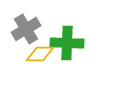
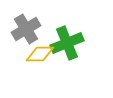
green cross: rotated 24 degrees counterclockwise
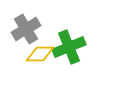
green cross: moved 2 px right, 4 px down
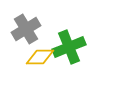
yellow diamond: moved 3 px down
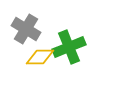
gray cross: rotated 28 degrees counterclockwise
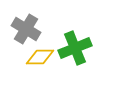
green cross: moved 6 px right, 1 px down
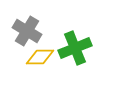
gray cross: moved 1 px right, 2 px down
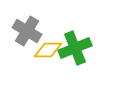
yellow diamond: moved 8 px right, 7 px up
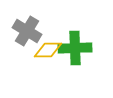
green cross: rotated 20 degrees clockwise
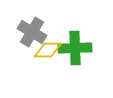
gray cross: moved 5 px right, 1 px down
